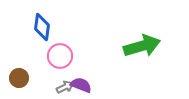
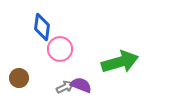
green arrow: moved 22 px left, 16 px down
pink circle: moved 7 px up
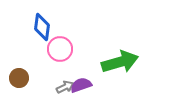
purple semicircle: rotated 40 degrees counterclockwise
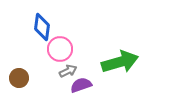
gray arrow: moved 3 px right, 16 px up
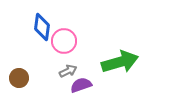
pink circle: moved 4 px right, 8 px up
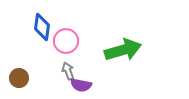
pink circle: moved 2 px right
green arrow: moved 3 px right, 12 px up
gray arrow: rotated 84 degrees counterclockwise
purple semicircle: rotated 150 degrees counterclockwise
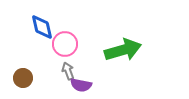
blue diamond: rotated 20 degrees counterclockwise
pink circle: moved 1 px left, 3 px down
brown circle: moved 4 px right
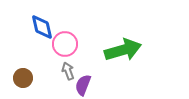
purple semicircle: moved 2 px right; rotated 100 degrees clockwise
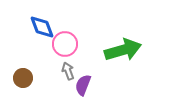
blue diamond: rotated 8 degrees counterclockwise
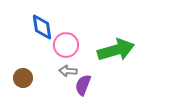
blue diamond: rotated 12 degrees clockwise
pink circle: moved 1 px right, 1 px down
green arrow: moved 7 px left
gray arrow: rotated 66 degrees counterclockwise
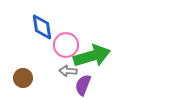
green arrow: moved 24 px left, 6 px down
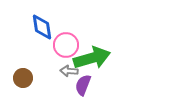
green arrow: moved 2 px down
gray arrow: moved 1 px right
